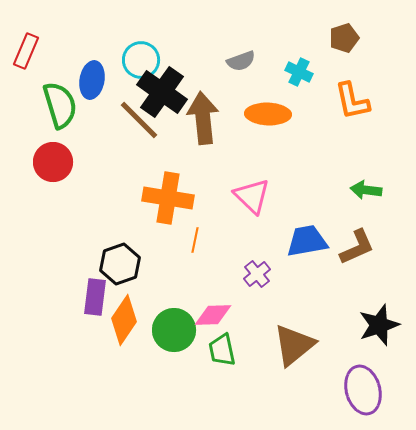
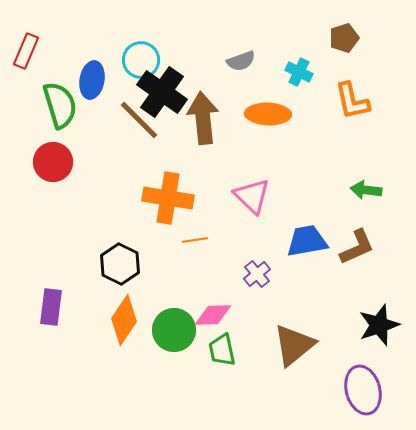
orange line: rotated 70 degrees clockwise
black hexagon: rotated 15 degrees counterclockwise
purple rectangle: moved 44 px left, 10 px down
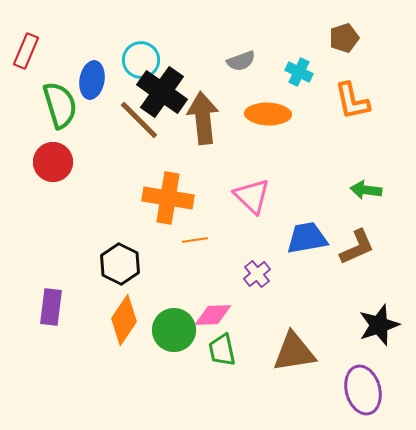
blue trapezoid: moved 3 px up
brown triangle: moved 7 px down; rotated 30 degrees clockwise
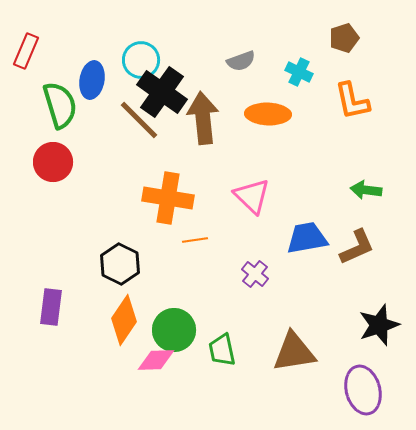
purple cross: moved 2 px left; rotated 12 degrees counterclockwise
pink diamond: moved 57 px left, 45 px down
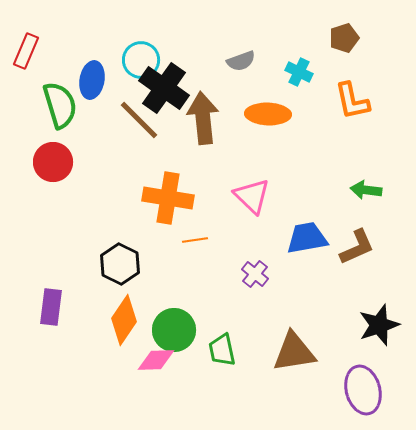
black cross: moved 2 px right, 4 px up
